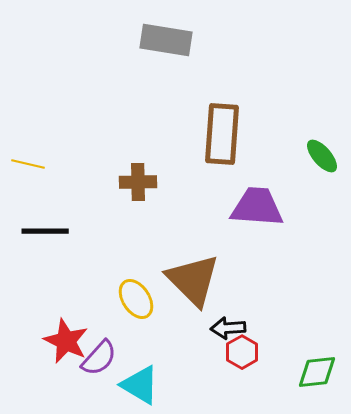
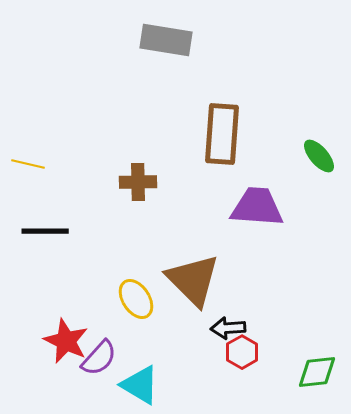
green ellipse: moved 3 px left
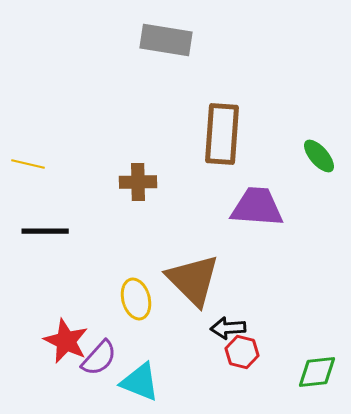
yellow ellipse: rotated 18 degrees clockwise
red hexagon: rotated 16 degrees counterclockwise
cyan triangle: moved 3 px up; rotated 9 degrees counterclockwise
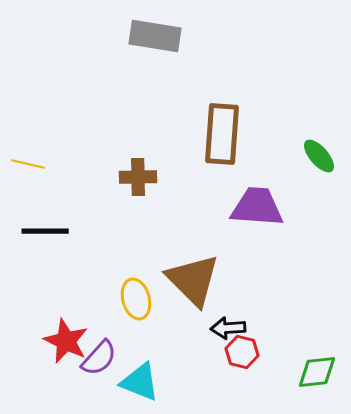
gray rectangle: moved 11 px left, 4 px up
brown cross: moved 5 px up
